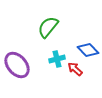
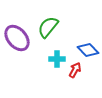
cyan cross: rotated 14 degrees clockwise
purple ellipse: moved 27 px up
red arrow: moved 1 px down; rotated 77 degrees clockwise
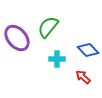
red arrow: moved 8 px right, 7 px down; rotated 77 degrees counterclockwise
